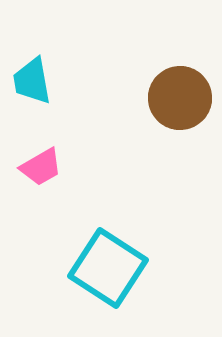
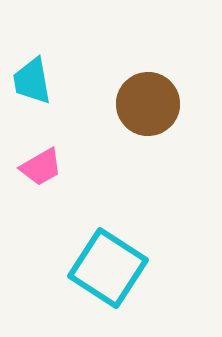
brown circle: moved 32 px left, 6 px down
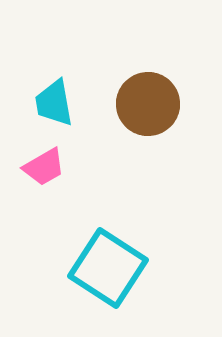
cyan trapezoid: moved 22 px right, 22 px down
pink trapezoid: moved 3 px right
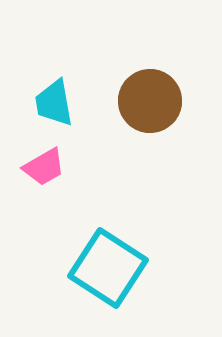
brown circle: moved 2 px right, 3 px up
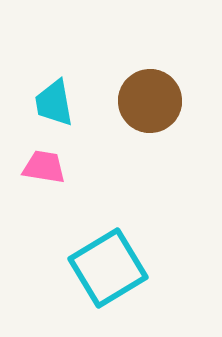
pink trapezoid: rotated 141 degrees counterclockwise
cyan square: rotated 26 degrees clockwise
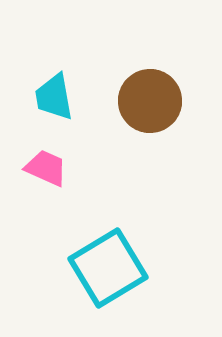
cyan trapezoid: moved 6 px up
pink trapezoid: moved 2 px right, 1 px down; rotated 15 degrees clockwise
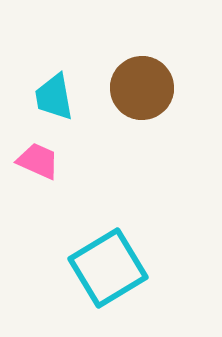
brown circle: moved 8 px left, 13 px up
pink trapezoid: moved 8 px left, 7 px up
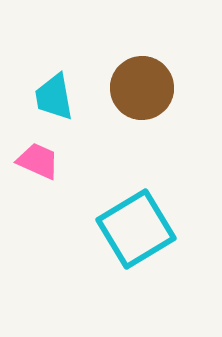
cyan square: moved 28 px right, 39 px up
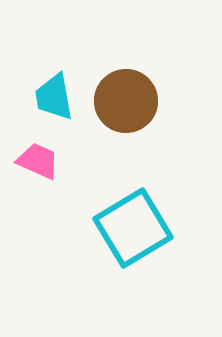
brown circle: moved 16 px left, 13 px down
cyan square: moved 3 px left, 1 px up
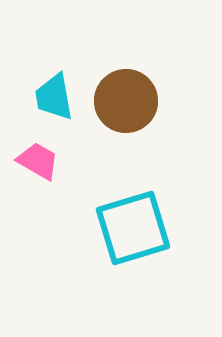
pink trapezoid: rotated 6 degrees clockwise
cyan square: rotated 14 degrees clockwise
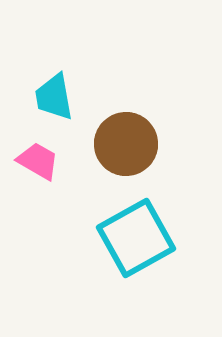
brown circle: moved 43 px down
cyan square: moved 3 px right, 10 px down; rotated 12 degrees counterclockwise
